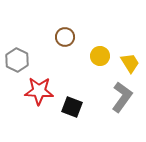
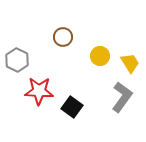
brown circle: moved 2 px left
black square: rotated 15 degrees clockwise
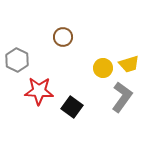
yellow circle: moved 3 px right, 12 px down
yellow trapezoid: moved 1 px left, 1 px down; rotated 105 degrees clockwise
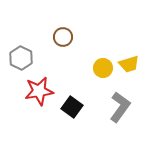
gray hexagon: moved 4 px right, 2 px up
red star: rotated 12 degrees counterclockwise
gray L-shape: moved 2 px left, 10 px down
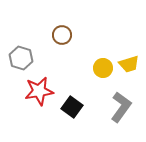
brown circle: moved 1 px left, 2 px up
gray hexagon: rotated 10 degrees counterclockwise
gray L-shape: moved 1 px right
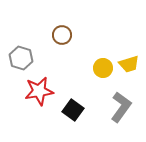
black square: moved 1 px right, 3 px down
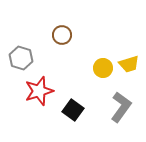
red star: rotated 8 degrees counterclockwise
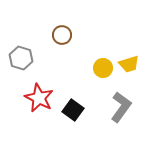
red star: moved 7 px down; rotated 28 degrees counterclockwise
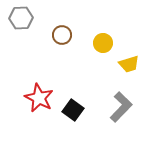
gray hexagon: moved 40 px up; rotated 20 degrees counterclockwise
yellow circle: moved 25 px up
gray L-shape: rotated 8 degrees clockwise
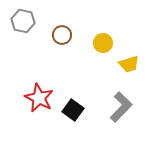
gray hexagon: moved 2 px right, 3 px down; rotated 15 degrees clockwise
